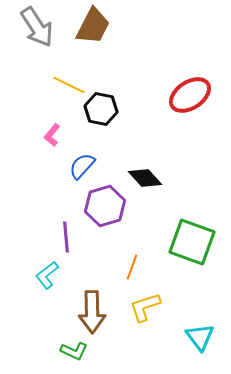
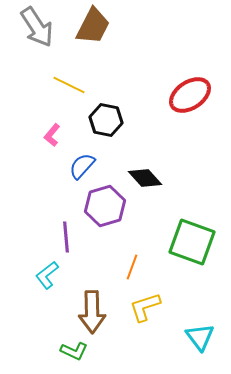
black hexagon: moved 5 px right, 11 px down
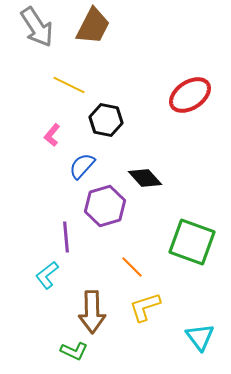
orange line: rotated 65 degrees counterclockwise
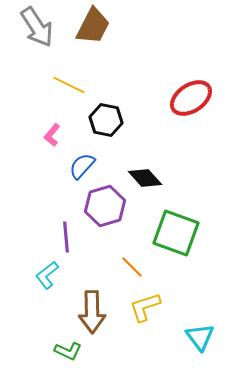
red ellipse: moved 1 px right, 3 px down
green square: moved 16 px left, 9 px up
green L-shape: moved 6 px left
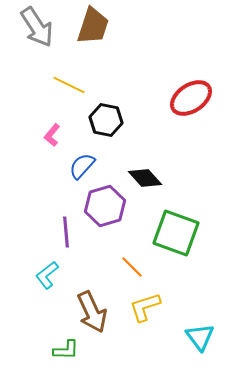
brown trapezoid: rotated 9 degrees counterclockwise
purple line: moved 5 px up
brown arrow: rotated 24 degrees counterclockwise
green L-shape: moved 2 px left, 1 px up; rotated 24 degrees counterclockwise
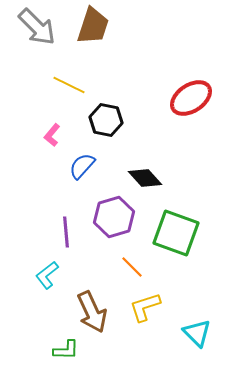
gray arrow: rotated 12 degrees counterclockwise
purple hexagon: moved 9 px right, 11 px down
cyan triangle: moved 3 px left, 4 px up; rotated 8 degrees counterclockwise
